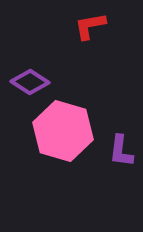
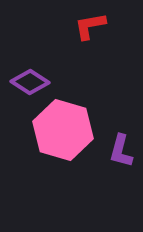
pink hexagon: moved 1 px up
purple L-shape: rotated 8 degrees clockwise
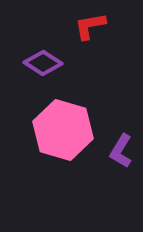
purple diamond: moved 13 px right, 19 px up
purple L-shape: rotated 16 degrees clockwise
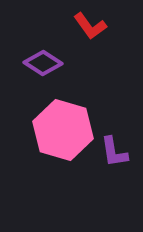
red L-shape: rotated 116 degrees counterclockwise
purple L-shape: moved 7 px left, 1 px down; rotated 40 degrees counterclockwise
